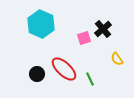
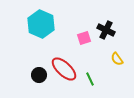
black cross: moved 3 px right, 1 px down; rotated 24 degrees counterclockwise
black circle: moved 2 px right, 1 px down
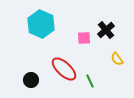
black cross: rotated 24 degrees clockwise
pink square: rotated 16 degrees clockwise
black circle: moved 8 px left, 5 px down
green line: moved 2 px down
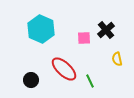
cyan hexagon: moved 5 px down
yellow semicircle: rotated 24 degrees clockwise
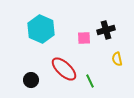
black cross: rotated 24 degrees clockwise
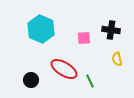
black cross: moved 5 px right; rotated 24 degrees clockwise
red ellipse: rotated 12 degrees counterclockwise
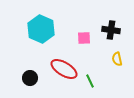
black circle: moved 1 px left, 2 px up
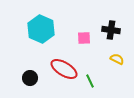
yellow semicircle: rotated 128 degrees clockwise
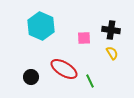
cyan hexagon: moved 3 px up
yellow semicircle: moved 5 px left, 6 px up; rotated 32 degrees clockwise
black circle: moved 1 px right, 1 px up
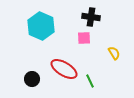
black cross: moved 20 px left, 13 px up
yellow semicircle: moved 2 px right
black circle: moved 1 px right, 2 px down
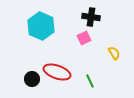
pink square: rotated 24 degrees counterclockwise
red ellipse: moved 7 px left, 3 px down; rotated 12 degrees counterclockwise
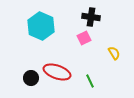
black circle: moved 1 px left, 1 px up
